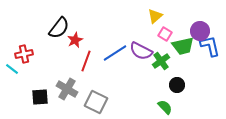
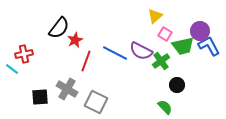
blue L-shape: moved 1 px left; rotated 15 degrees counterclockwise
blue line: rotated 60 degrees clockwise
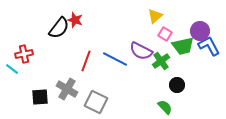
red star: moved 20 px up; rotated 28 degrees counterclockwise
blue line: moved 6 px down
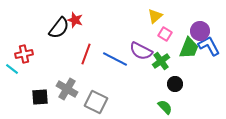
green trapezoid: moved 6 px right, 2 px down; rotated 55 degrees counterclockwise
red line: moved 7 px up
black circle: moved 2 px left, 1 px up
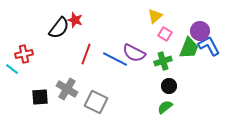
purple semicircle: moved 7 px left, 2 px down
green cross: moved 2 px right; rotated 18 degrees clockwise
black circle: moved 6 px left, 2 px down
green semicircle: rotated 84 degrees counterclockwise
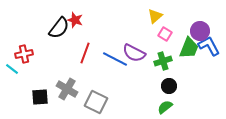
red line: moved 1 px left, 1 px up
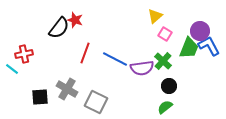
purple semicircle: moved 8 px right, 15 px down; rotated 35 degrees counterclockwise
green cross: rotated 30 degrees counterclockwise
